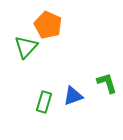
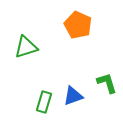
orange pentagon: moved 30 px right
green triangle: rotated 30 degrees clockwise
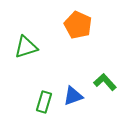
green L-shape: moved 2 px left, 1 px up; rotated 25 degrees counterclockwise
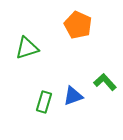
green triangle: moved 1 px right, 1 px down
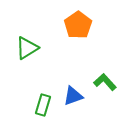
orange pentagon: rotated 12 degrees clockwise
green triangle: rotated 15 degrees counterclockwise
green rectangle: moved 1 px left, 3 px down
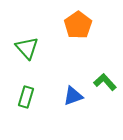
green triangle: rotated 40 degrees counterclockwise
green rectangle: moved 17 px left, 8 px up
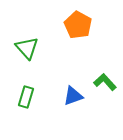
orange pentagon: rotated 8 degrees counterclockwise
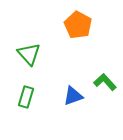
green triangle: moved 2 px right, 6 px down
